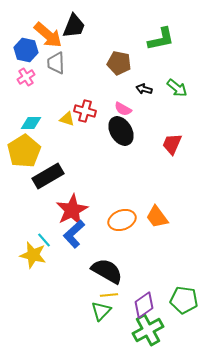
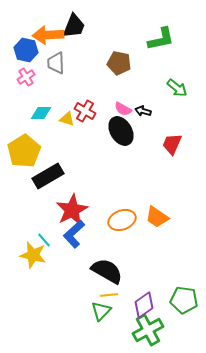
orange arrow: rotated 136 degrees clockwise
black arrow: moved 1 px left, 22 px down
red cross: rotated 15 degrees clockwise
cyan diamond: moved 10 px right, 10 px up
orange trapezoid: rotated 20 degrees counterclockwise
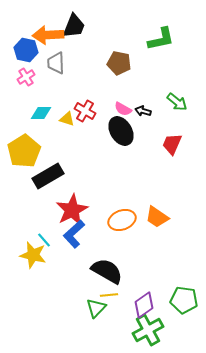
green arrow: moved 14 px down
green triangle: moved 5 px left, 3 px up
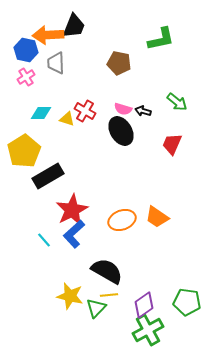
pink semicircle: rotated 12 degrees counterclockwise
yellow star: moved 37 px right, 41 px down
green pentagon: moved 3 px right, 2 px down
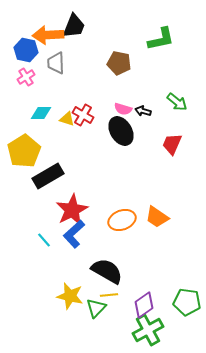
red cross: moved 2 px left, 4 px down
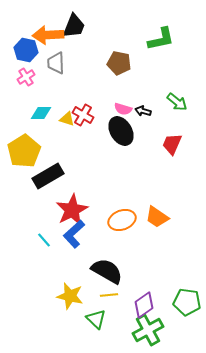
green triangle: moved 11 px down; rotated 30 degrees counterclockwise
